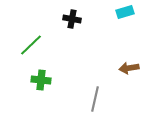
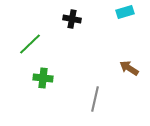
green line: moved 1 px left, 1 px up
brown arrow: rotated 42 degrees clockwise
green cross: moved 2 px right, 2 px up
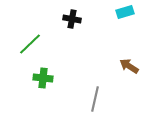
brown arrow: moved 2 px up
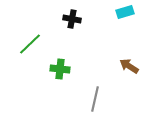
green cross: moved 17 px right, 9 px up
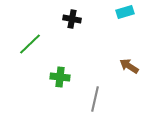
green cross: moved 8 px down
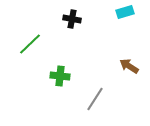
green cross: moved 1 px up
gray line: rotated 20 degrees clockwise
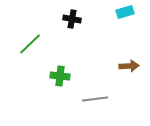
brown arrow: rotated 144 degrees clockwise
gray line: rotated 50 degrees clockwise
